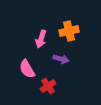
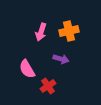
pink arrow: moved 7 px up
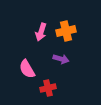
orange cross: moved 3 px left
red cross: moved 2 px down; rotated 21 degrees clockwise
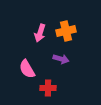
pink arrow: moved 1 px left, 1 px down
red cross: rotated 14 degrees clockwise
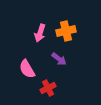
purple arrow: moved 2 px left; rotated 21 degrees clockwise
red cross: rotated 28 degrees counterclockwise
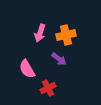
orange cross: moved 4 px down
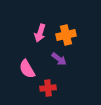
red cross: rotated 21 degrees clockwise
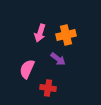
purple arrow: moved 1 px left
pink semicircle: rotated 54 degrees clockwise
red cross: rotated 14 degrees clockwise
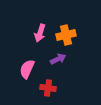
purple arrow: rotated 63 degrees counterclockwise
